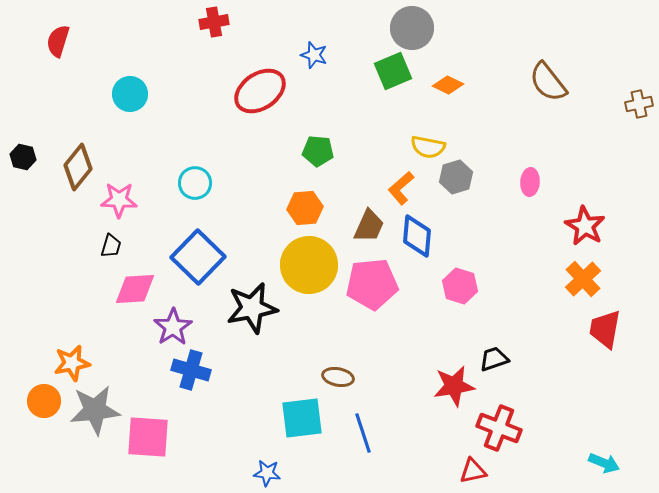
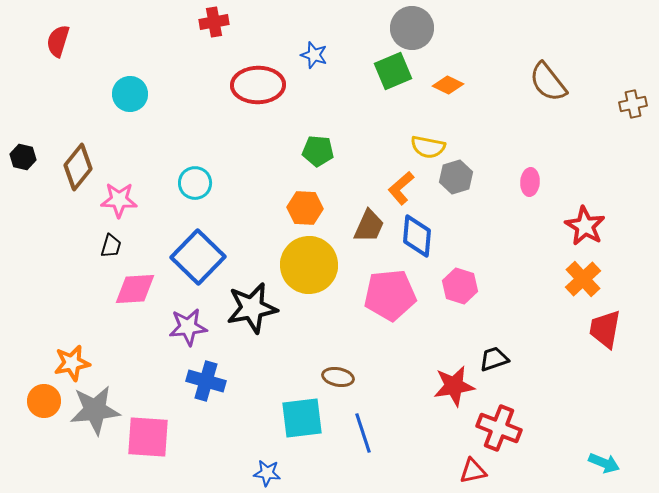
red ellipse at (260, 91): moved 2 px left, 6 px up; rotated 33 degrees clockwise
brown cross at (639, 104): moved 6 px left
orange hexagon at (305, 208): rotated 8 degrees clockwise
pink pentagon at (372, 284): moved 18 px right, 11 px down
purple star at (173, 327): moved 15 px right; rotated 27 degrees clockwise
blue cross at (191, 370): moved 15 px right, 11 px down
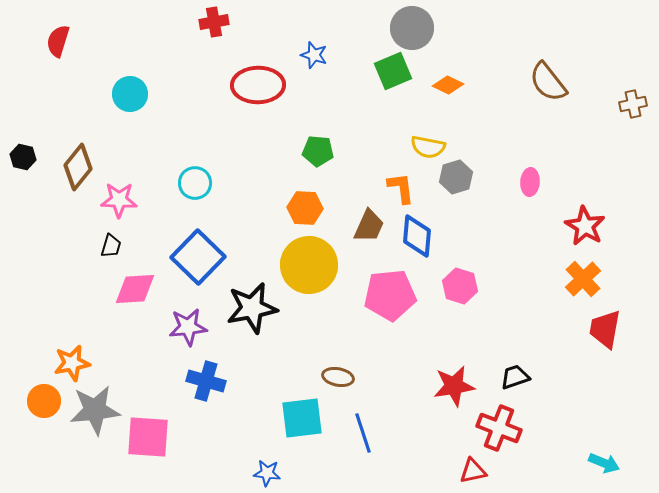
orange L-shape at (401, 188): rotated 124 degrees clockwise
black trapezoid at (494, 359): moved 21 px right, 18 px down
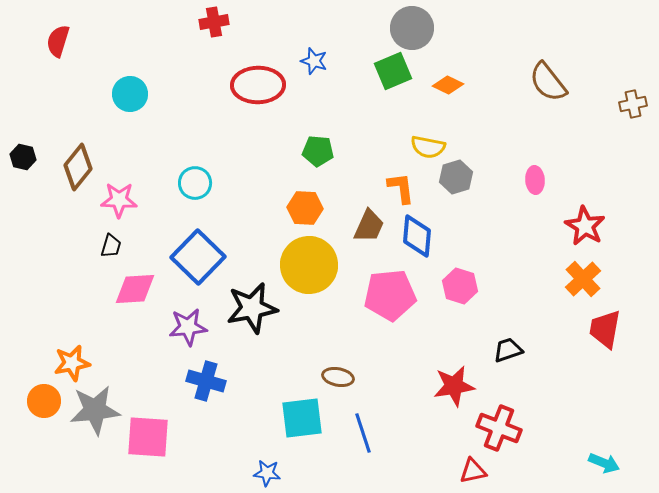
blue star at (314, 55): moved 6 px down
pink ellipse at (530, 182): moved 5 px right, 2 px up; rotated 8 degrees counterclockwise
black trapezoid at (515, 377): moved 7 px left, 27 px up
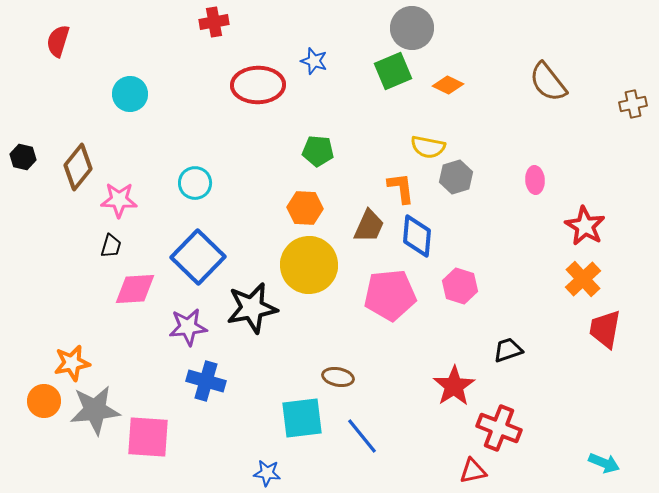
red star at (454, 386): rotated 24 degrees counterclockwise
blue line at (363, 433): moved 1 px left, 3 px down; rotated 21 degrees counterclockwise
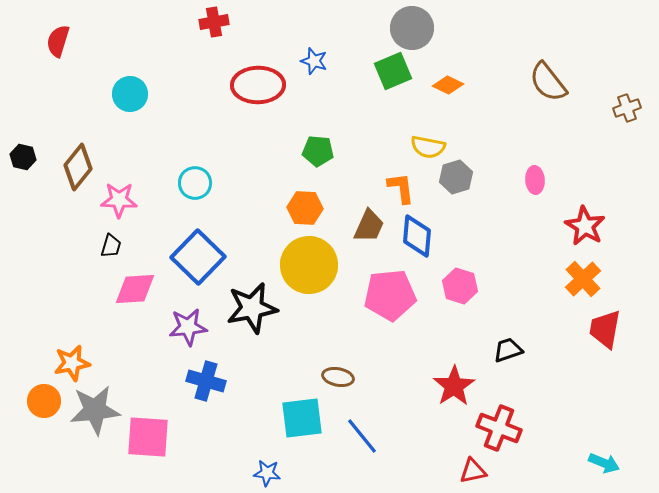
brown cross at (633, 104): moved 6 px left, 4 px down; rotated 8 degrees counterclockwise
